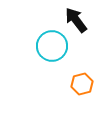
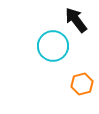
cyan circle: moved 1 px right
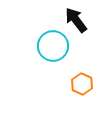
orange hexagon: rotated 20 degrees counterclockwise
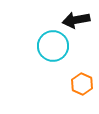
black arrow: rotated 64 degrees counterclockwise
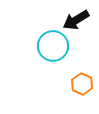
black arrow: rotated 20 degrees counterclockwise
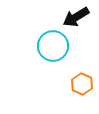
black arrow: moved 3 px up
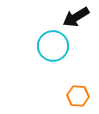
orange hexagon: moved 4 px left, 12 px down; rotated 20 degrees counterclockwise
